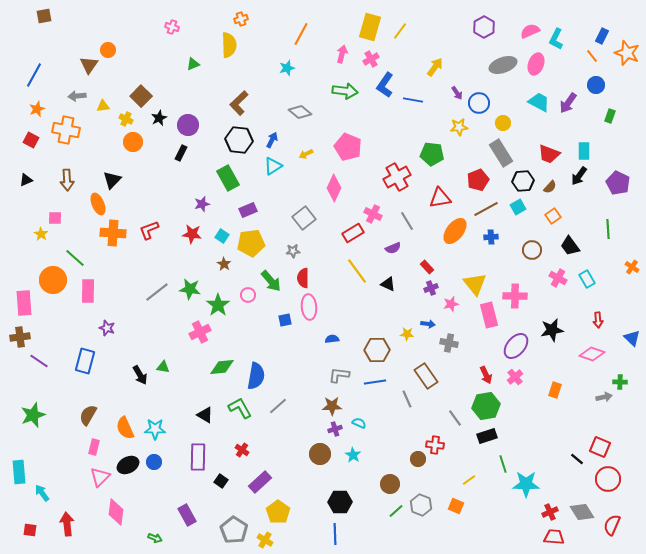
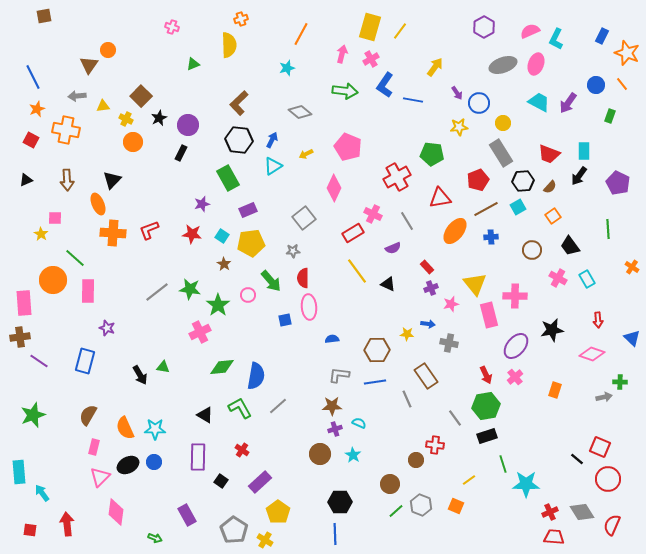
orange line at (592, 56): moved 30 px right, 28 px down
blue line at (34, 75): moved 1 px left, 2 px down; rotated 55 degrees counterclockwise
brown circle at (418, 459): moved 2 px left, 1 px down
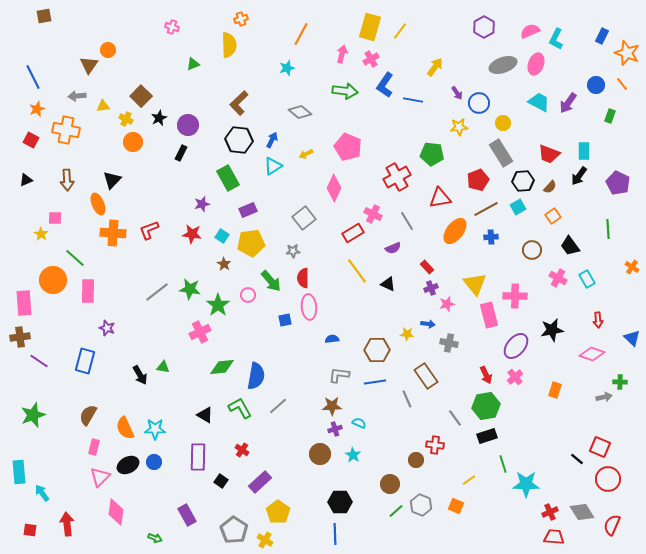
pink star at (451, 304): moved 4 px left
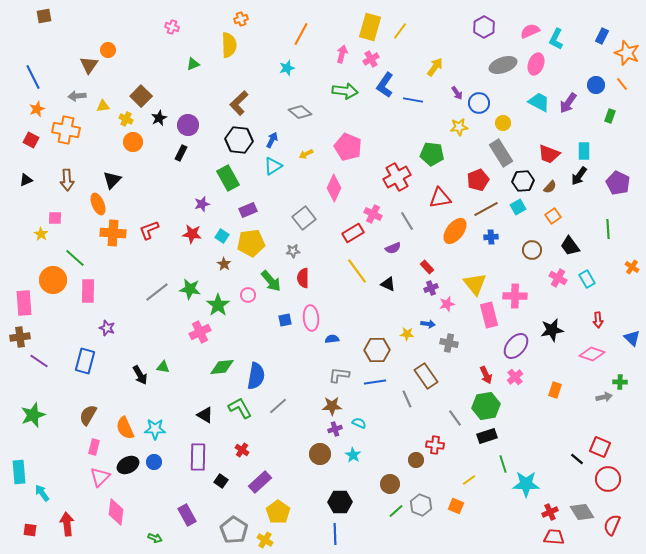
pink ellipse at (309, 307): moved 2 px right, 11 px down
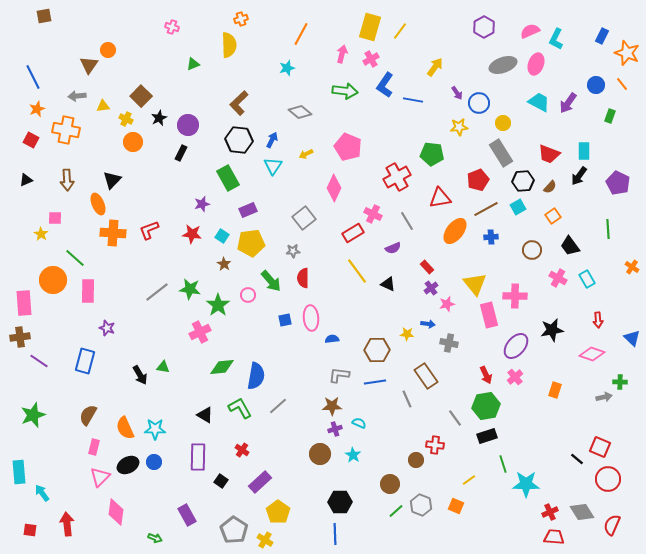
cyan triangle at (273, 166): rotated 24 degrees counterclockwise
purple cross at (431, 288): rotated 16 degrees counterclockwise
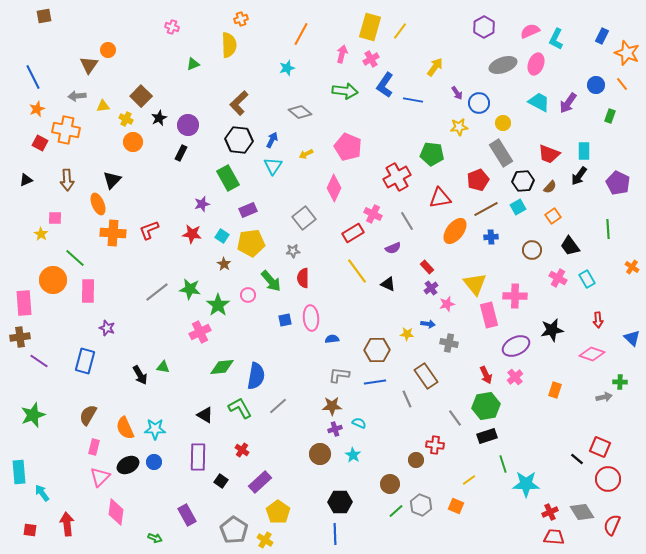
red square at (31, 140): moved 9 px right, 3 px down
purple ellipse at (516, 346): rotated 24 degrees clockwise
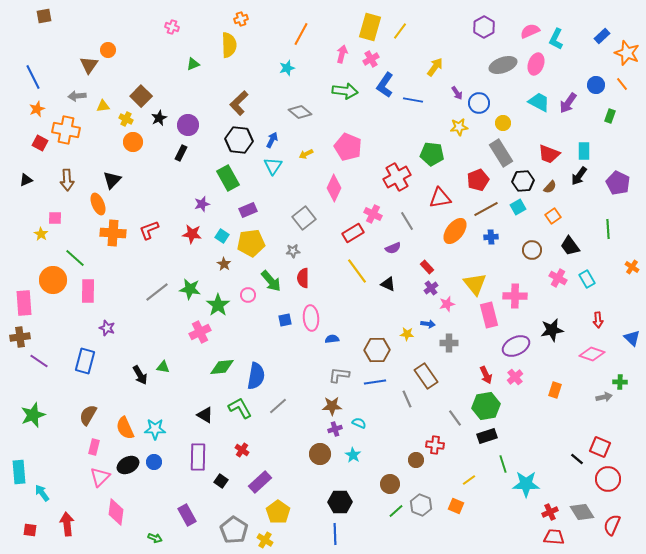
blue rectangle at (602, 36): rotated 21 degrees clockwise
gray cross at (449, 343): rotated 12 degrees counterclockwise
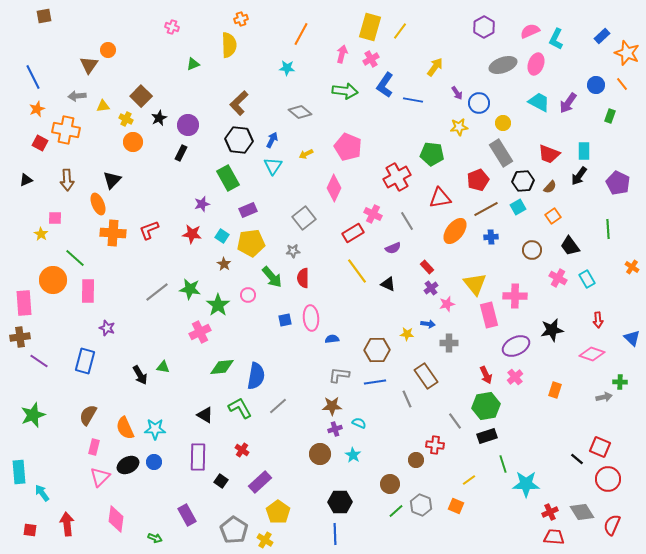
cyan star at (287, 68): rotated 21 degrees clockwise
green arrow at (271, 281): moved 1 px right, 4 px up
gray line at (455, 418): moved 3 px down
pink diamond at (116, 512): moved 7 px down
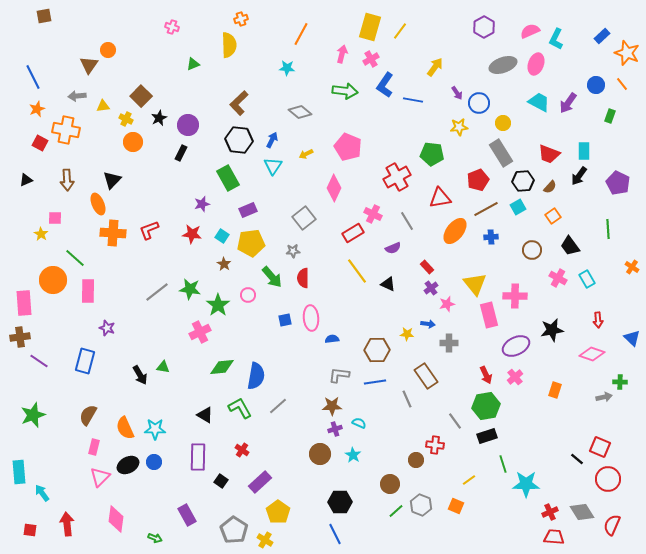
blue line at (335, 534): rotated 25 degrees counterclockwise
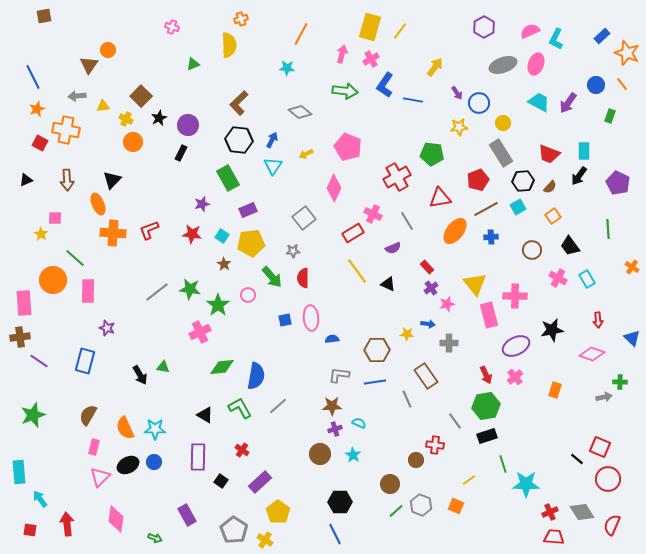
cyan arrow at (42, 493): moved 2 px left, 6 px down
